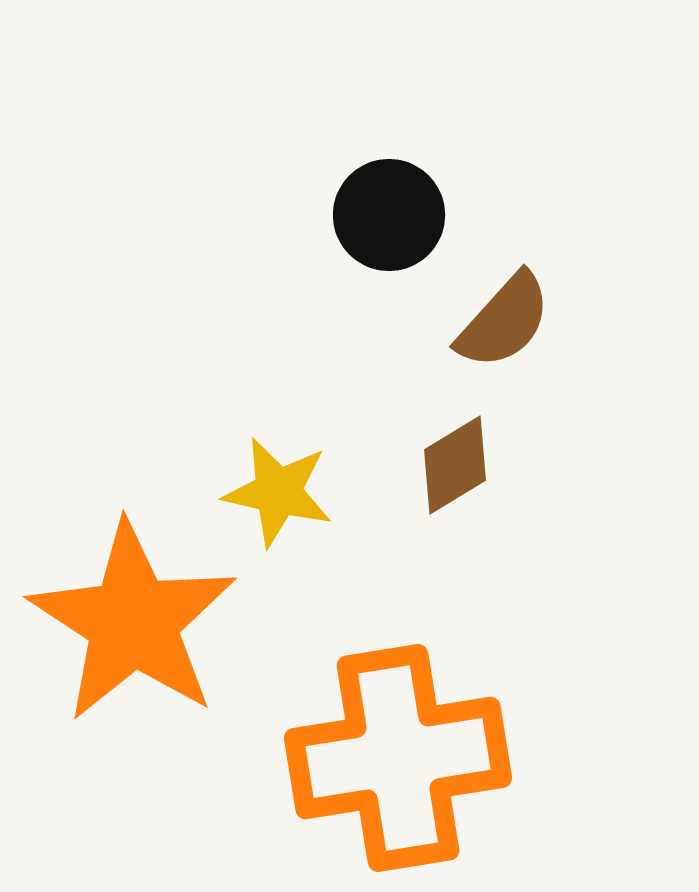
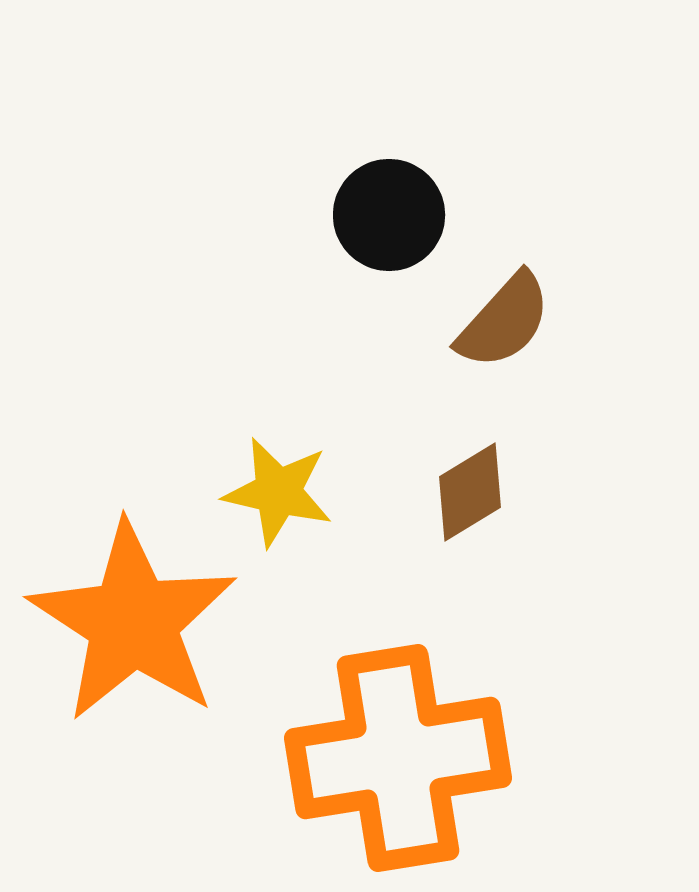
brown diamond: moved 15 px right, 27 px down
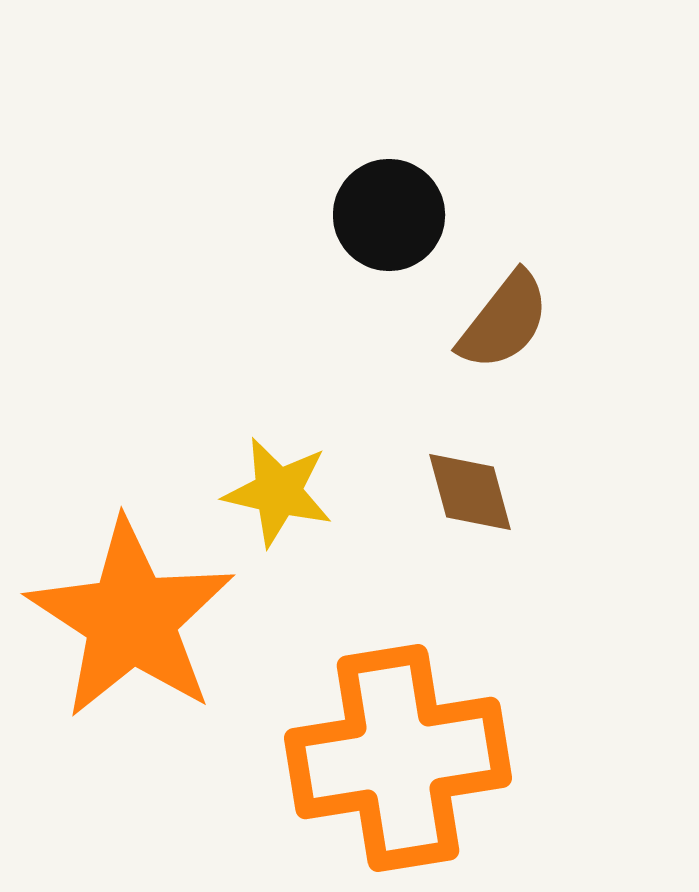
brown semicircle: rotated 4 degrees counterclockwise
brown diamond: rotated 74 degrees counterclockwise
orange star: moved 2 px left, 3 px up
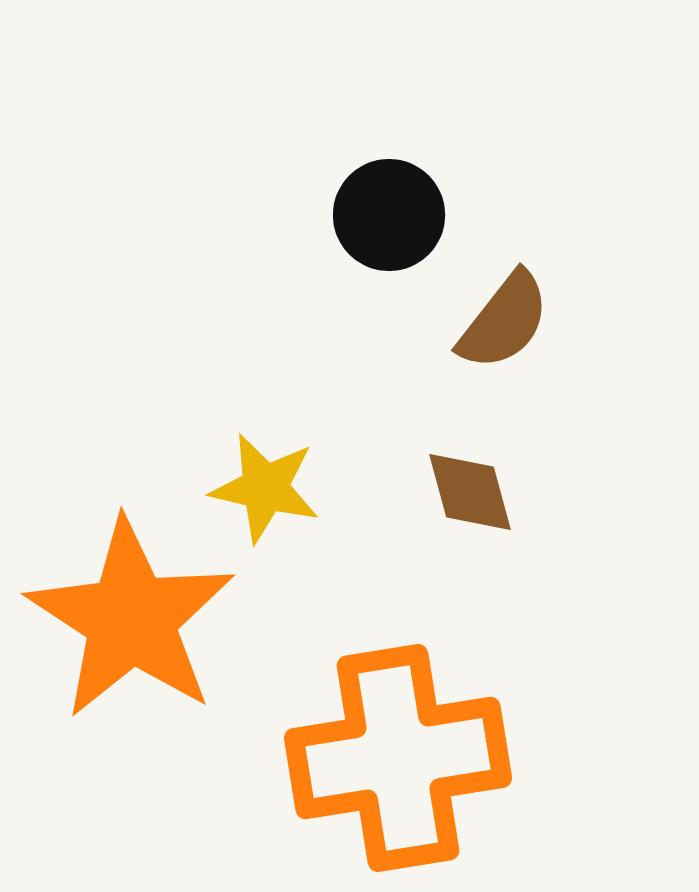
yellow star: moved 13 px left, 4 px up
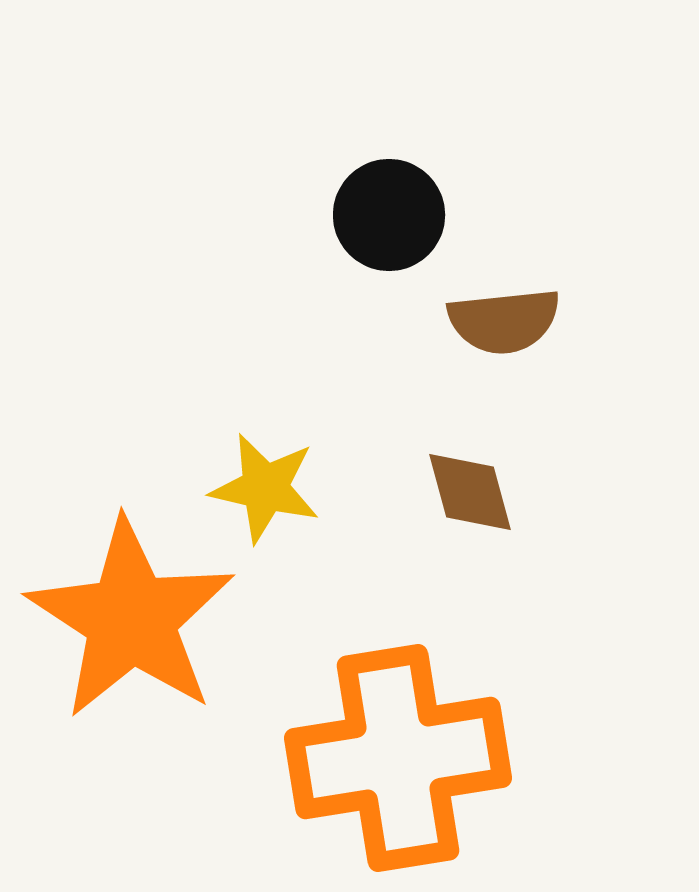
brown semicircle: rotated 46 degrees clockwise
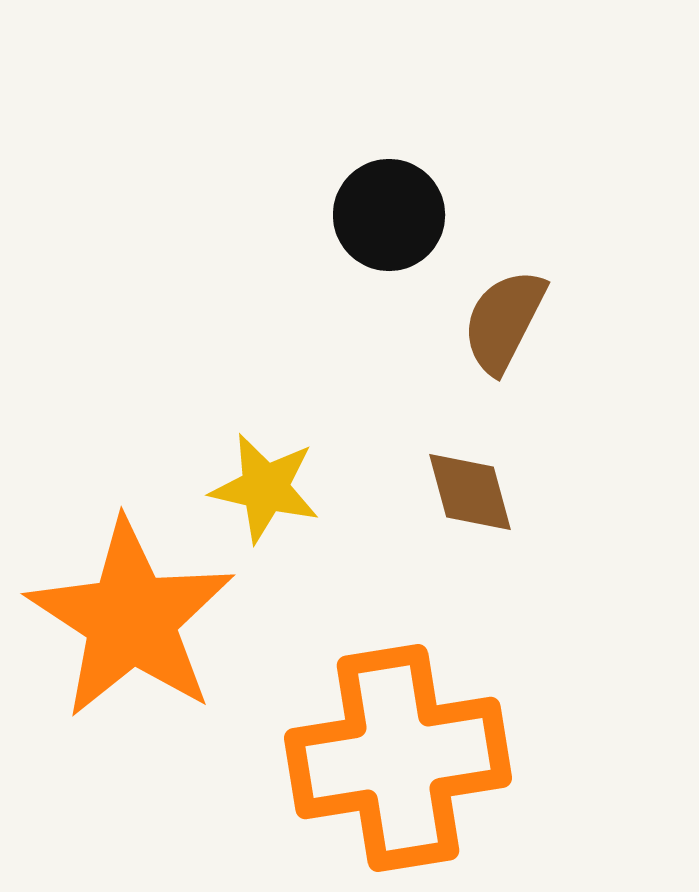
brown semicircle: rotated 123 degrees clockwise
